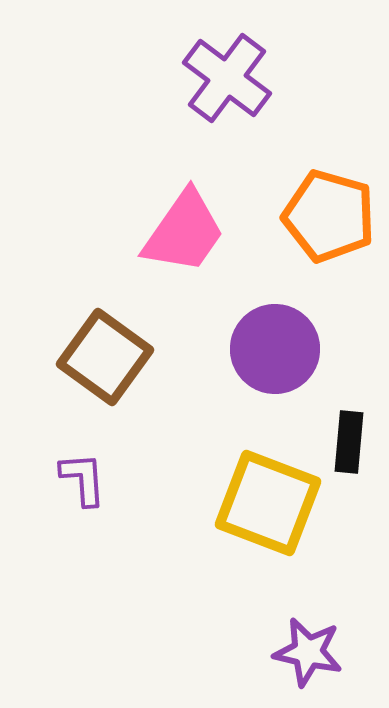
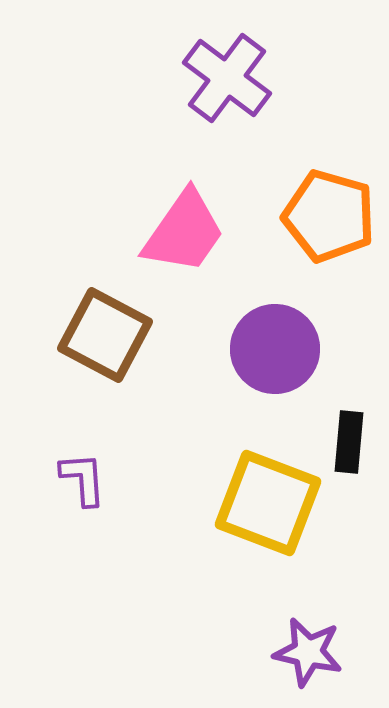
brown square: moved 22 px up; rotated 8 degrees counterclockwise
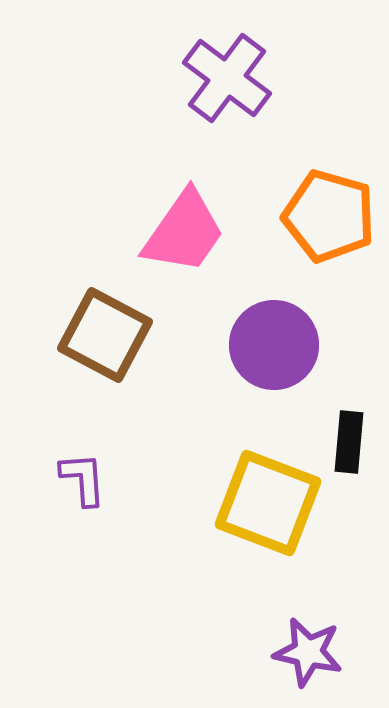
purple circle: moved 1 px left, 4 px up
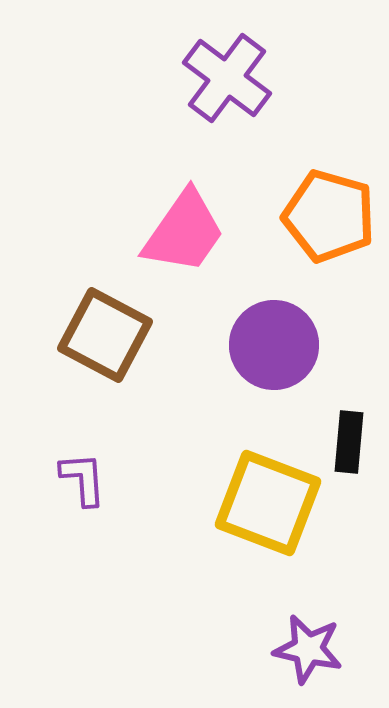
purple star: moved 3 px up
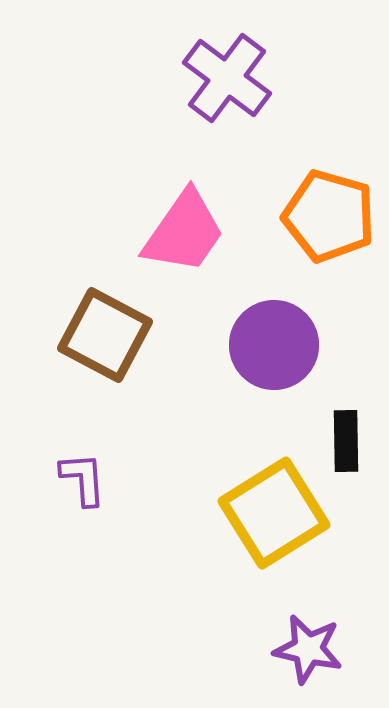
black rectangle: moved 3 px left, 1 px up; rotated 6 degrees counterclockwise
yellow square: moved 6 px right, 10 px down; rotated 37 degrees clockwise
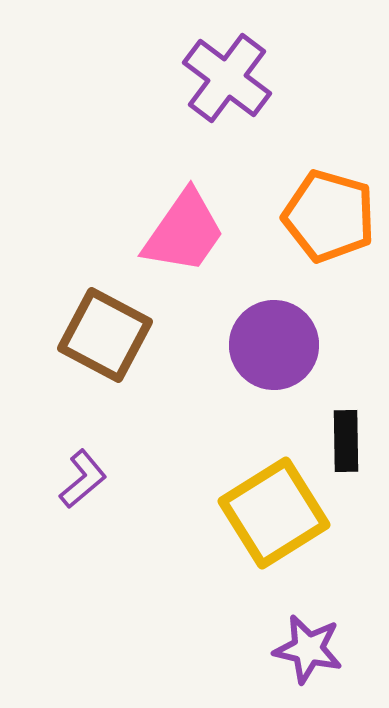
purple L-shape: rotated 54 degrees clockwise
